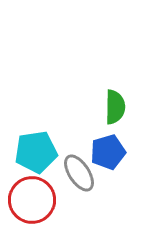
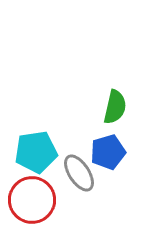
green semicircle: rotated 12 degrees clockwise
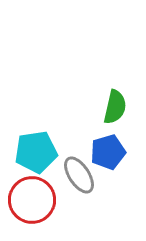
gray ellipse: moved 2 px down
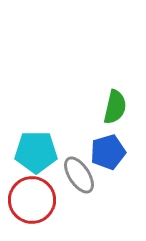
cyan pentagon: rotated 9 degrees clockwise
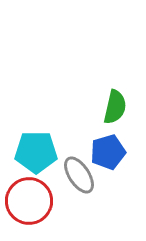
red circle: moved 3 px left, 1 px down
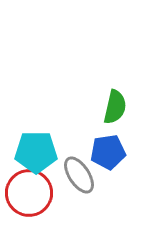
blue pentagon: rotated 8 degrees clockwise
red circle: moved 8 px up
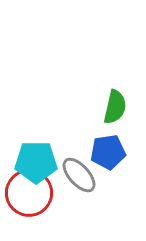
cyan pentagon: moved 10 px down
gray ellipse: rotated 9 degrees counterclockwise
